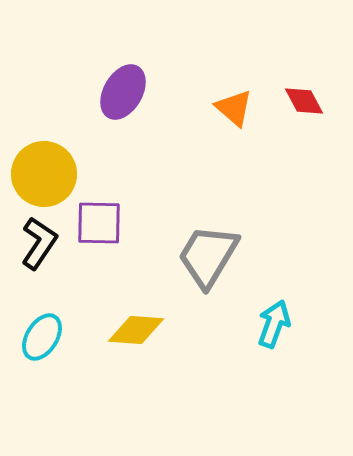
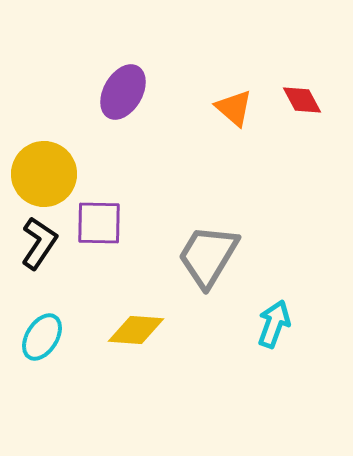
red diamond: moved 2 px left, 1 px up
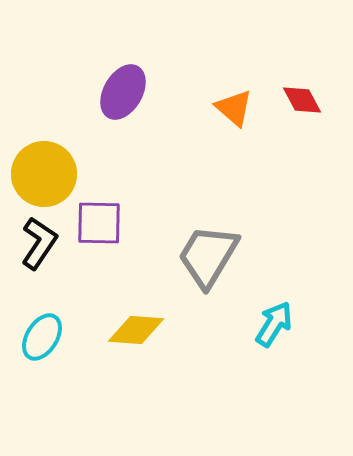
cyan arrow: rotated 12 degrees clockwise
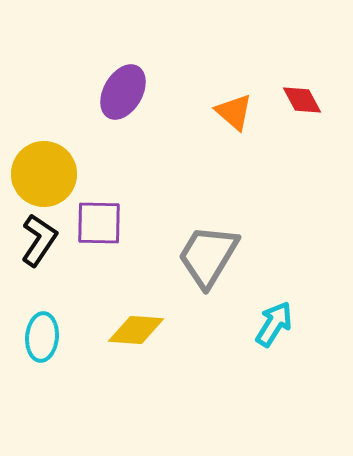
orange triangle: moved 4 px down
black L-shape: moved 3 px up
cyan ellipse: rotated 27 degrees counterclockwise
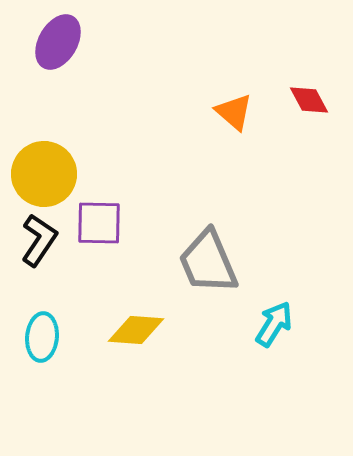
purple ellipse: moved 65 px left, 50 px up
red diamond: moved 7 px right
gray trapezoid: moved 6 px down; rotated 54 degrees counterclockwise
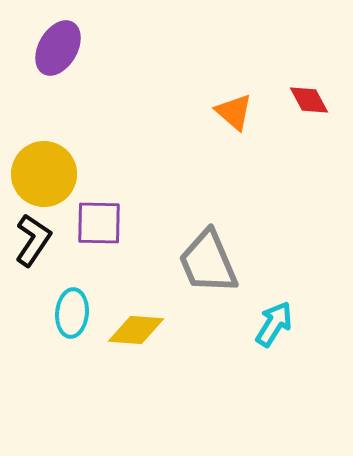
purple ellipse: moved 6 px down
black L-shape: moved 6 px left
cyan ellipse: moved 30 px right, 24 px up
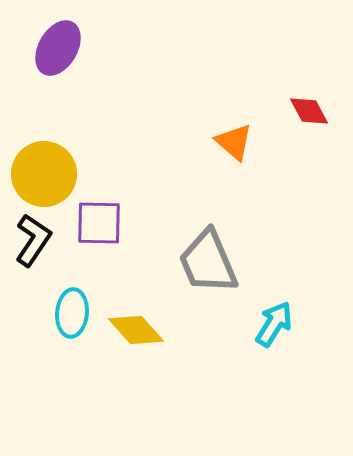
red diamond: moved 11 px down
orange triangle: moved 30 px down
yellow diamond: rotated 44 degrees clockwise
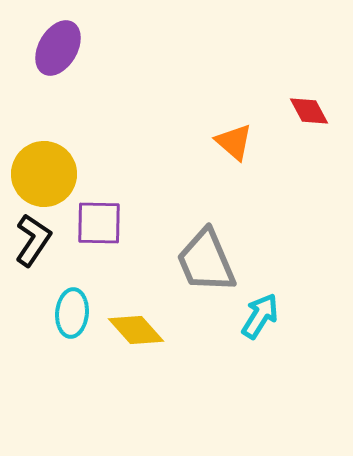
gray trapezoid: moved 2 px left, 1 px up
cyan arrow: moved 14 px left, 8 px up
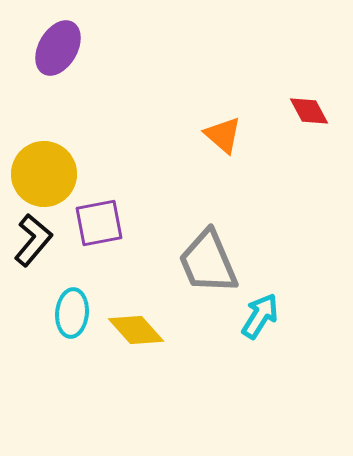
orange triangle: moved 11 px left, 7 px up
purple square: rotated 12 degrees counterclockwise
black L-shape: rotated 6 degrees clockwise
gray trapezoid: moved 2 px right, 1 px down
